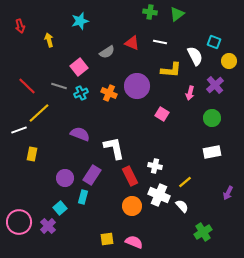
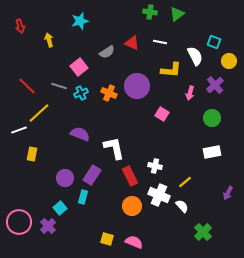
green cross at (203, 232): rotated 12 degrees counterclockwise
yellow square at (107, 239): rotated 24 degrees clockwise
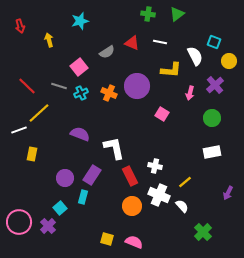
green cross at (150, 12): moved 2 px left, 2 px down
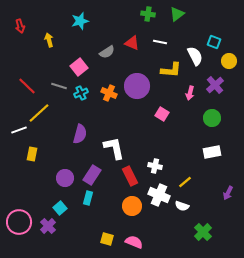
purple semicircle at (80, 134): rotated 84 degrees clockwise
cyan rectangle at (83, 197): moved 5 px right, 1 px down
white semicircle at (182, 206): rotated 152 degrees clockwise
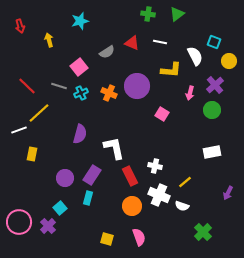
green circle at (212, 118): moved 8 px up
pink semicircle at (134, 242): moved 5 px right, 5 px up; rotated 48 degrees clockwise
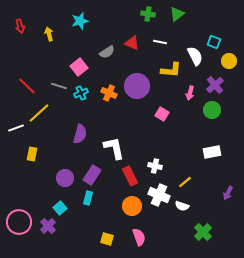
yellow arrow at (49, 40): moved 6 px up
white line at (19, 130): moved 3 px left, 2 px up
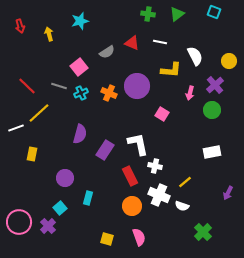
cyan square at (214, 42): moved 30 px up
white L-shape at (114, 148): moved 24 px right, 4 px up
purple rectangle at (92, 175): moved 13 px right, 25 px up
